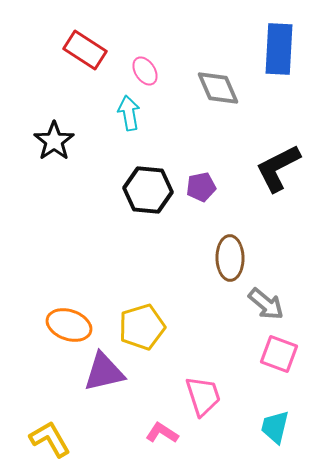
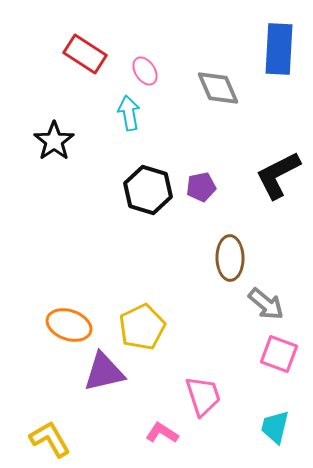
red rectangle: moved 4 px down
black L-shape: moved 7 px down
black hexagon: rotated 12 degrees clockwise
yellow pentagon: rotated 9 degrees counterclockwise
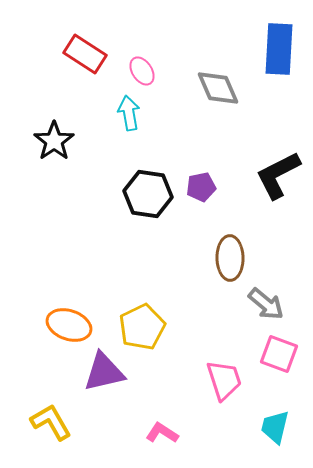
pink ellipse: moved 3 px left
black hexagon: moved 4 px down; rotated 9 degrees counterclockwise
pink trapezoid: moved 21 px right, 16 px up
yellow L-shape: moved 1 px right, 17 px up
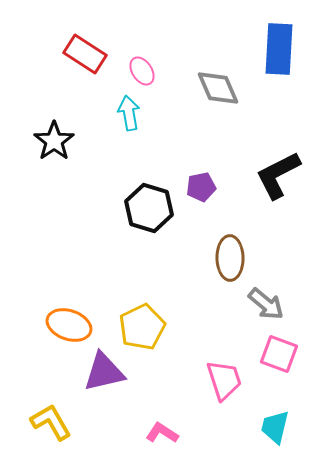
black hexagon: moved 1 px right, 14 px down; rotated 9 degrees clockwise
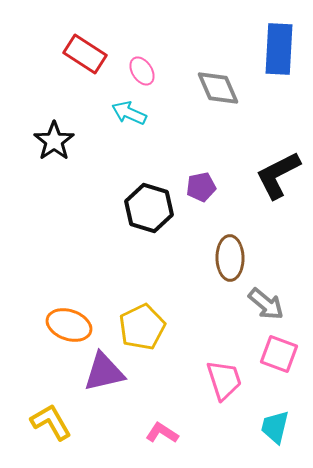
cyan arrow: rotated 56 degrees counterclockwise
